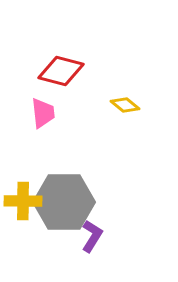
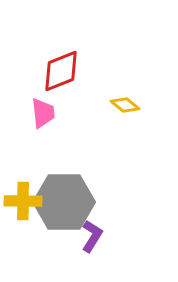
red diamond: rotated 36 degrees counterclockwise
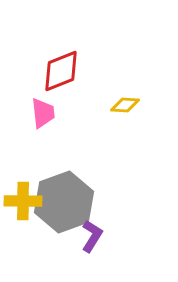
yellow diamond: rotated 36 degrees counterclockwise
gray hexagon: rotated 20 degrees counterclockwise
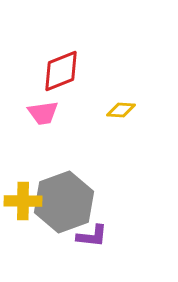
yellow diamond: moved 4 px left, 5 px down
pink trapezoid: rotated 88 degrees clockwise
purple L-shape: rotated 64 degrees clockwise
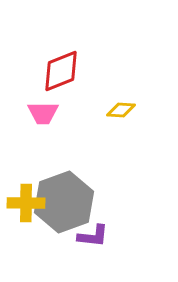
pink trapezoid: rotated 8 degrees clockwise
yellow cross: moved 3 px right, 2 px down
purple L-shape: moved 1 px right
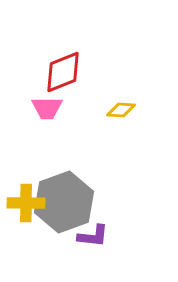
red diamond: moved 2 px right, 1 px down
pink trapezoid: moved 4 px right, 5 px up
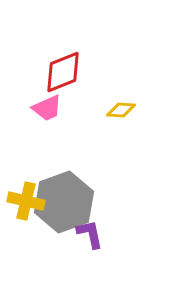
pink trapezoid: rotated 24 degrees counterclockwise
yellow cross: moved 2 px up; rotated 12 degrees clockwise
purple L-shape: moved 3 px left, 2 px up; rotated 108 degrees counterclockwise
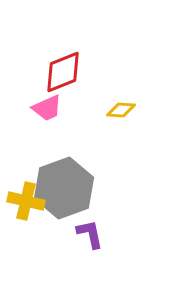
gray hexagon: moved 14 px up
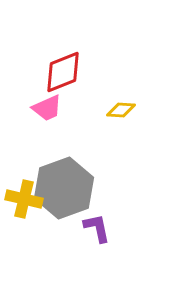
yellow cross: moved 2 px left, 2 px up
purple L-shape: moved 7 px right, 6 px up
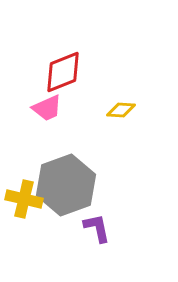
gray hexagon: moved 2 px right, 3 px up
